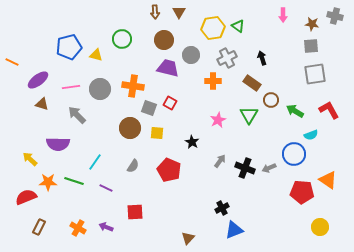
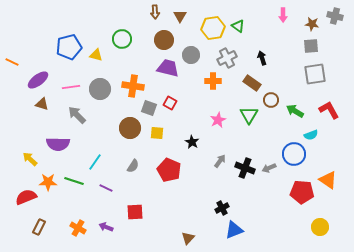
brown triangle at (179, 12): moved 1 px right, 4 px down
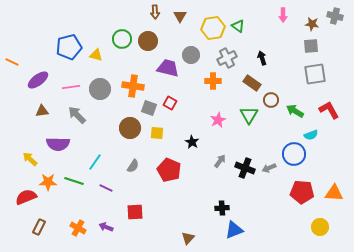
brown circle at (164, 40): moved 16 px left, 1 px down
brown triangle at (42, 104): moved 7 px down; rotated 24 degrees counterclockwise
orange triangle at (328, 180): moved 6 px right, 13 px down; rotated 30 degrees counterclockwise
black cross at (222, 208): rotated 24 degrees clockwise
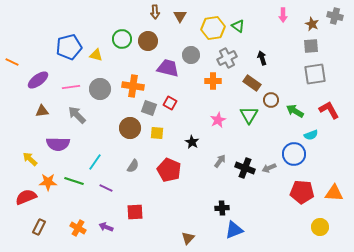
brown star at (312, 24): rotated 16 degrees clockwise
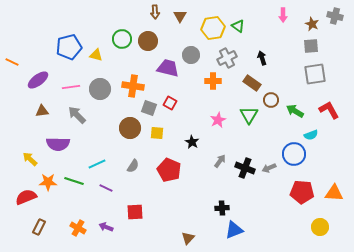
cyan line at (95, 162): moved 2 px right, 2 px down; rotated 30 degrees clockwise
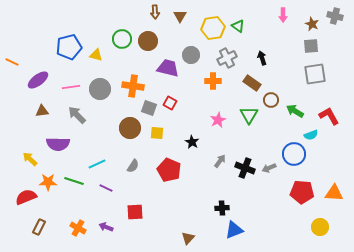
red L-shape at (329, 110): moved 6 px down
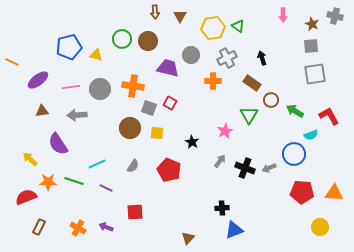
gray arrow at (77, 115): rotated 48 degrees counterclockwise
pink star at (218, 120): moved 7 px right, 11 px down
purple semicircle at (58, 144): rotated 55 degrees clockwise
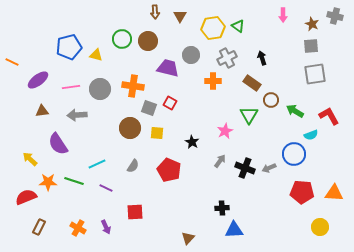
purple arrow at (106, 227): rotated 136 degrees counterclockwise
blue triangle at (234, 230): rotated 18 degrees clockwise
